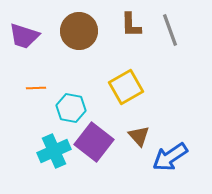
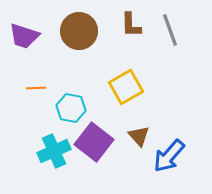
blue arrow: moved 1 px left, 1 px up; rotated 15 degrees counterclockwise
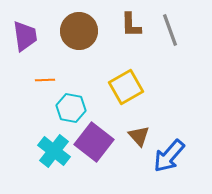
purple trapezoid: moved 1 px right; rotated 116 degrees counterclockwise
orange line: moved 9 px right, 8 px up
cyan cross: rotated 28 degrees counterclockwise
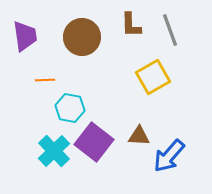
brown circle: moved 3 px right, 6 px down
yellow square: moved 27 px right, 10 px up
cyan hexagon: moved 1 px left
brown triangle: rotated 45 degrees counterclockwise
cyan cross: rotated 8 degrees clockwise
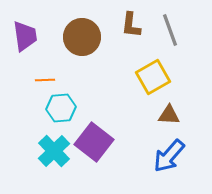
brown L-shape: rotated 8 degrees clockwise
cyan hexagon: moved 9 px left; rotated 16 degrees counterclockwise
brown triangle: moved 30 px right, 21 px up
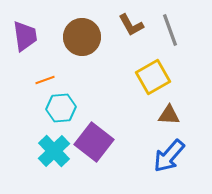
brown L-shape: rotated 36 degrees counterclockwise
orange line: rotated 18 degrees counterclockwise
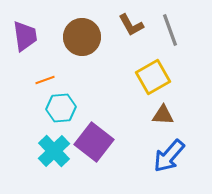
brown triangle: moved 6 px left
